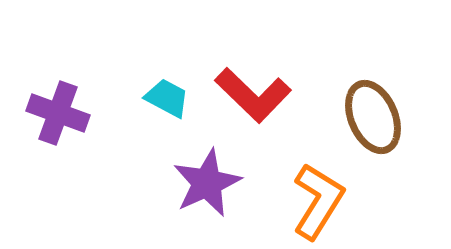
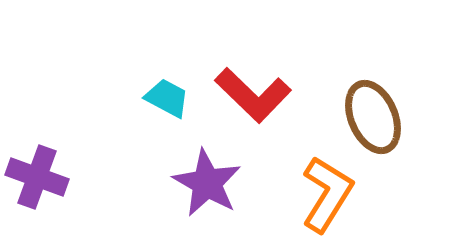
purple cross: moved 21 px left, 64 px down
purple star: rotated 18 degrees counterclockwise
orange L-shape: moved 9 px right, 7 px up
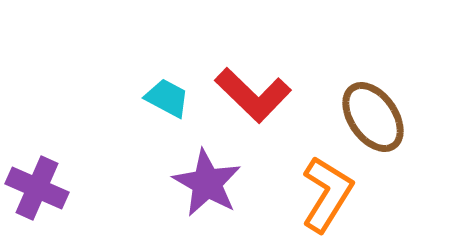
brown ellipse: rotated 12 degrees counterclockwise
purple cross: moved 11 px down; rotated 4 degrees clockwise
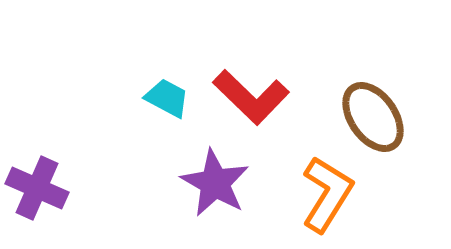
red L-shape: moved 2 px left, 2 px down
purple star: moved 8 px right
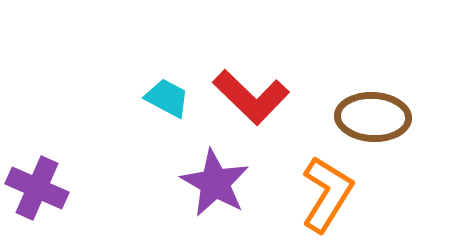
brown ellipse: rotated 52 degrees counterclockwise
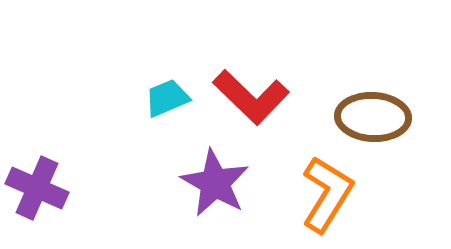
cyan trapezoid: rotated 51 degrees counterclockwise
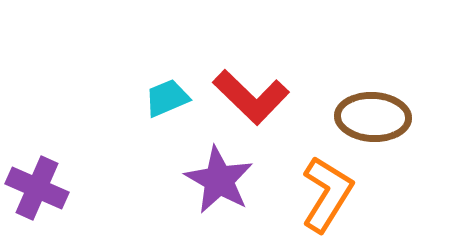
purple star: moved 4 px right, 3 px up
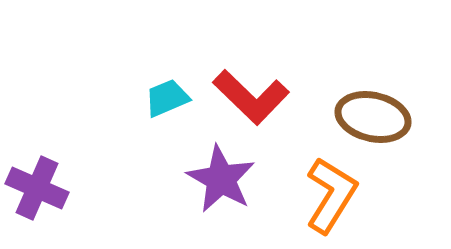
brown ellipse: rotated 10 degrees clockwise
purple star: moved 2 px right, 1 px up
orange L-shape: moved 4 px right, 1 px down
